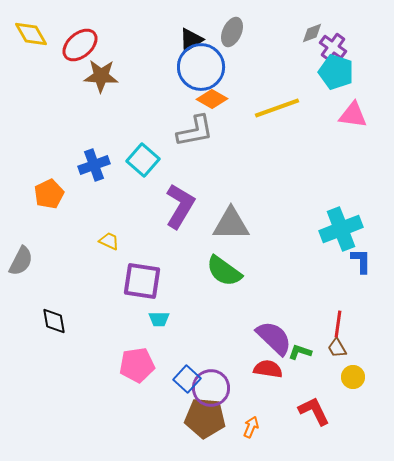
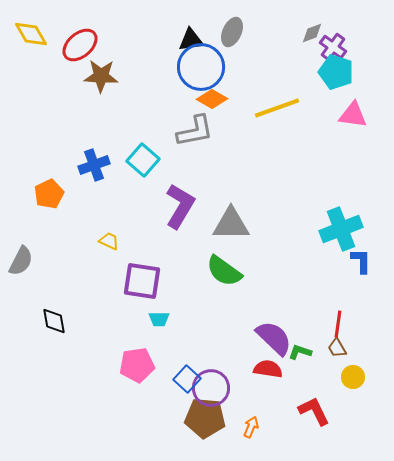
black triangle: rotated 24 degrees clockwise
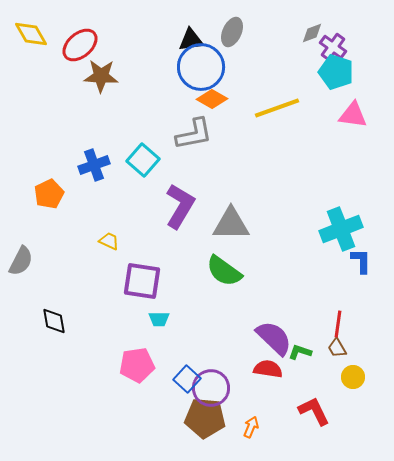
gray L-shape: moved 1 px left, 3 px down
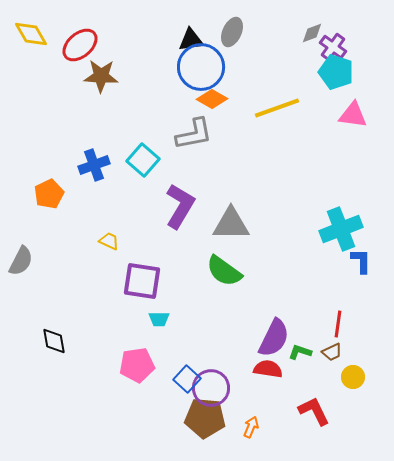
black diamond: moved 20 px down
purple semicircle: rotated 72 degrees clockwise
brown trapezoid: moved 5 px left, 4 px down; rotated 85 degrees counterclockwise
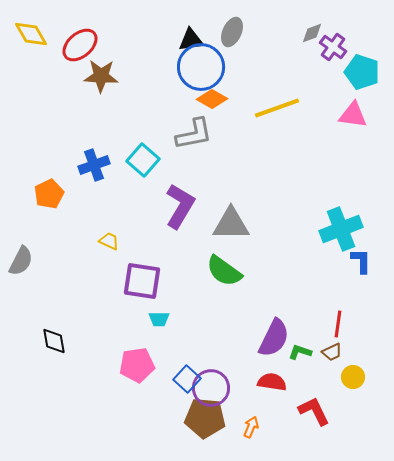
cyan pentagon: moved 26 px right
red semicircle: moved 4 px right, 13 px down
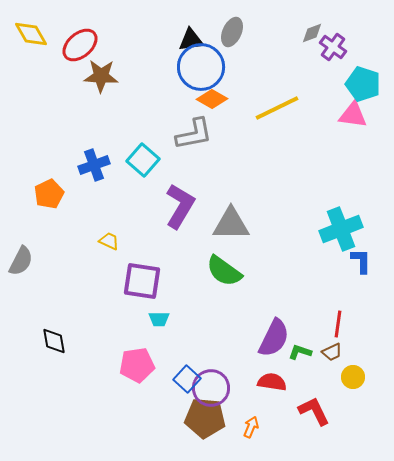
cyan pentagon: moved 1 px right, 12 px down
yellow line: rotated 6 degrees counterclockwise
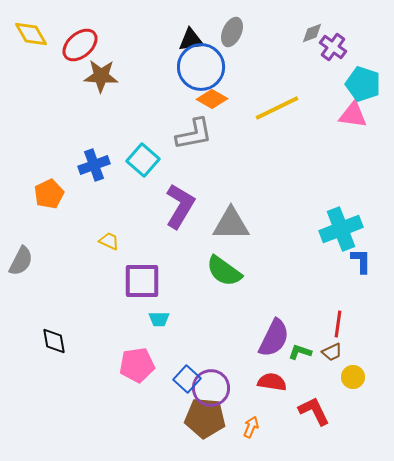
purple square: rotated 9 degrees counterclockwise
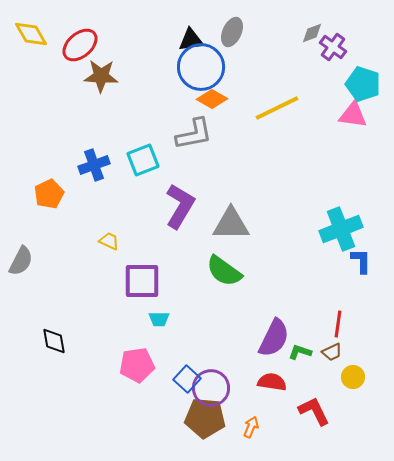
cyan square: rotated 28 degrees clockwise
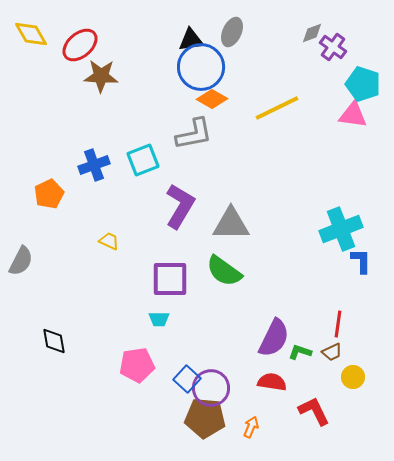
purple square: moved 28 px right, 2 px up
